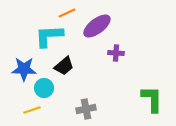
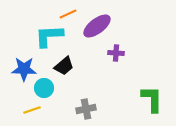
orange line: moved 1 px right, 1 px down
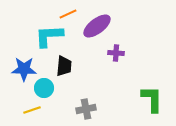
black trapezoid: rotated 45 degrees counterclockwise
